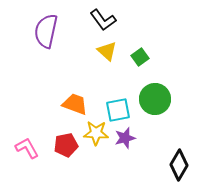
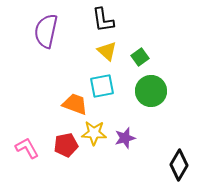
black L-shape: rotated 28 degrees clockwise
green circle: moved 4 px left, 8 px up
cyan square: moved 16 px left, 24 px up
yellow star: moved 2 px left
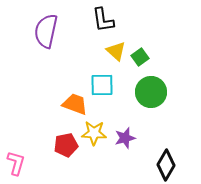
yellow triangle: moved 9 px right
cyan square: moved 1 px up; rotated 10 degrees clockwise
green circle: moved 1 px down
pink L-shape: moved 11 px left, 15 px down; rotated 45 degrees clockwise
black diamond: moved 13 px left
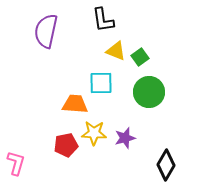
yellow triangle: rotated 20 degrees counterclockwise
cyan square: moved 1 px left, 2 px up
green circle: moved 2 px left
orange trapezoid: rotated 16 degrees counterclockwise
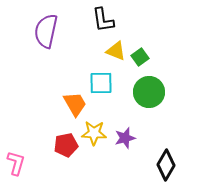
orange trapezoid: rotated 56 degrees clockwise
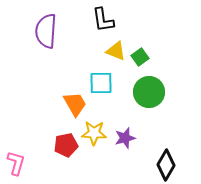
purple semicircle: rotated 8 degrees counterclockwise
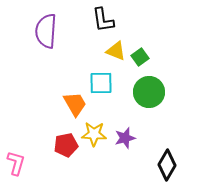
yellow star: moved 1 px down
black diamond: moved 1 px right
